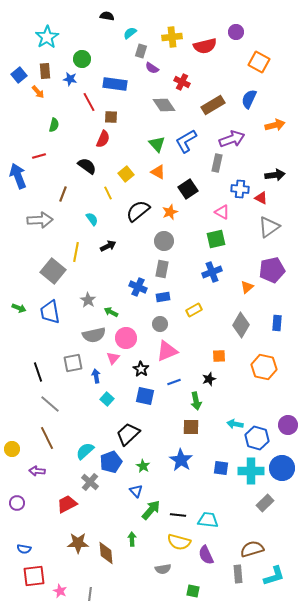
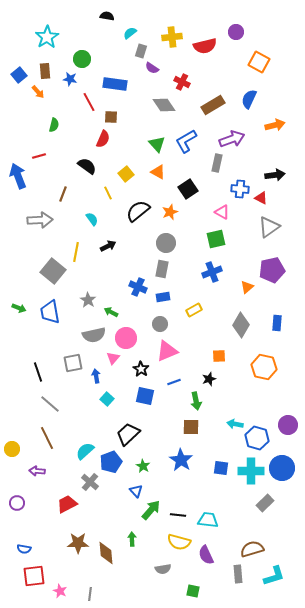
gray circle at (164, 241): moved 2 px right, 2 px down
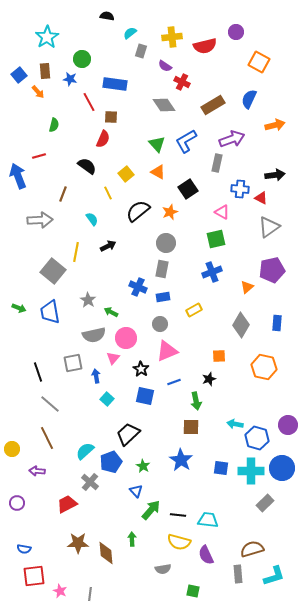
purple semicircle at (152, 68): moved 13 px right, 2 px up
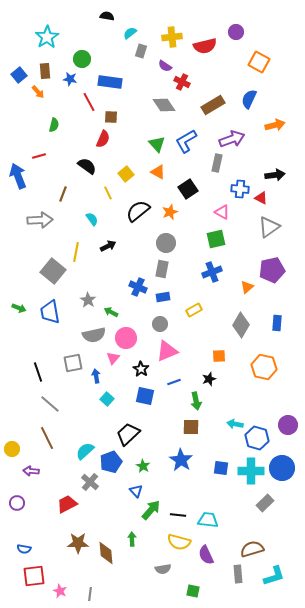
blue rectangle at (115, 84): moved 5 px left, 2 px up
purple arrow at (37, 471): moved 6 px left
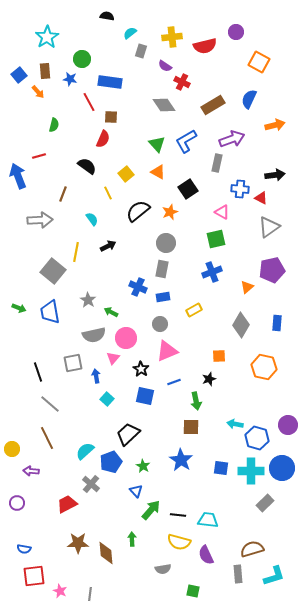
gray cross at (90, 482): moved 1 px right, 2 px down
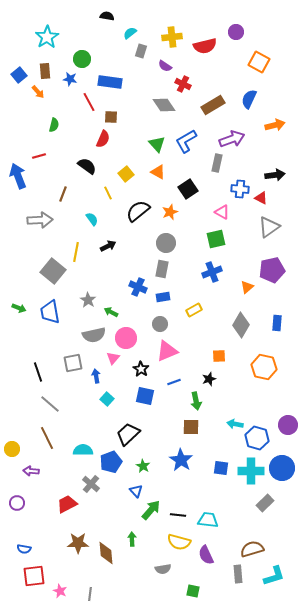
red cross at (182, 82): moved 1 px right, 2 px down
cyan semicircle at (85, 451): moved 2 px left, 1 px up; rotated 42 degrees clockwise
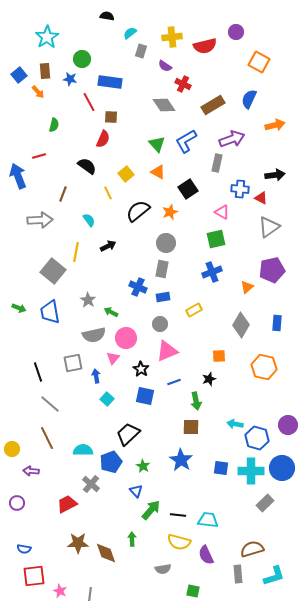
cyan semicircle at (92, 219): moved 3 px left, 1 px down
brown diamond at (106, 553): rotated 15 degrees counterclockwise
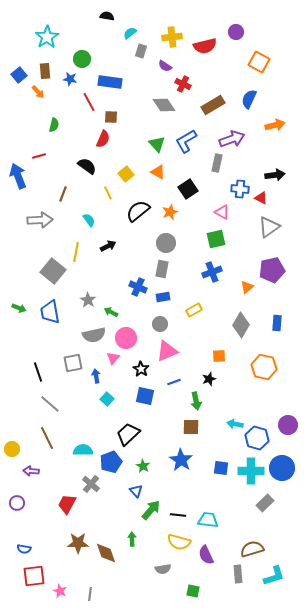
red trapezoid at (67, 504): rotated 35 degrees counterclockwise
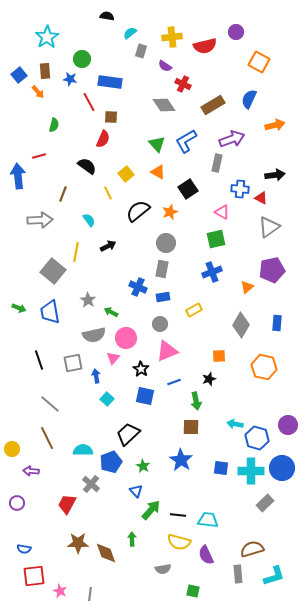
blue arrow at (18, 176): rotated 15 degrees clockwise
black line at (38, 372): moved 1 px right, 12 px up
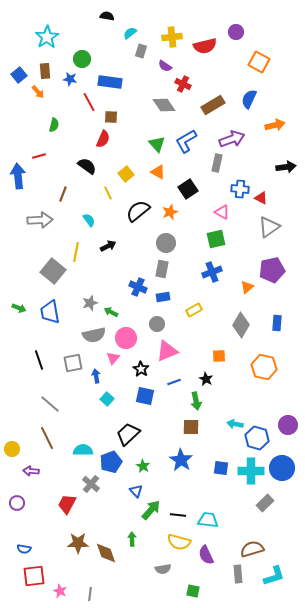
black arrow at (275, 175): moved 11 px right, 8 px up
gray star at (88, 300): moved 2 px right, 3 px down; rotated 21 degrees clockwise
gray circle at (160, 324): moved 3 px left
black star at (209, 379): moved 3 px left; rotated 24 degrees counterclockwise
